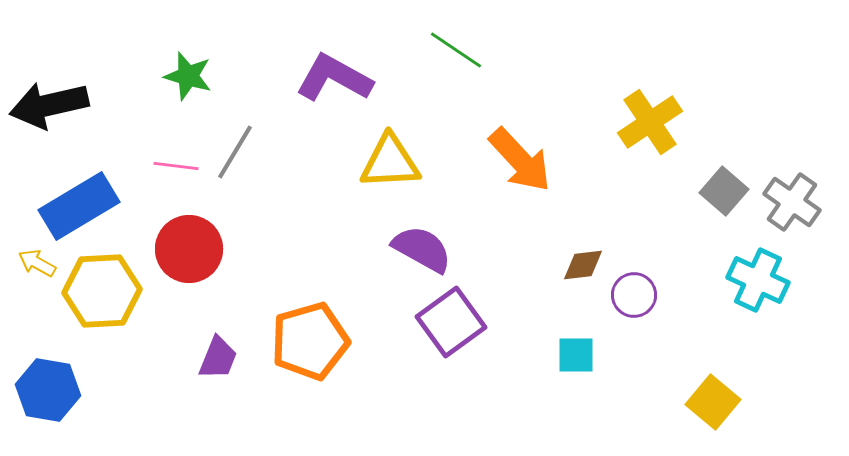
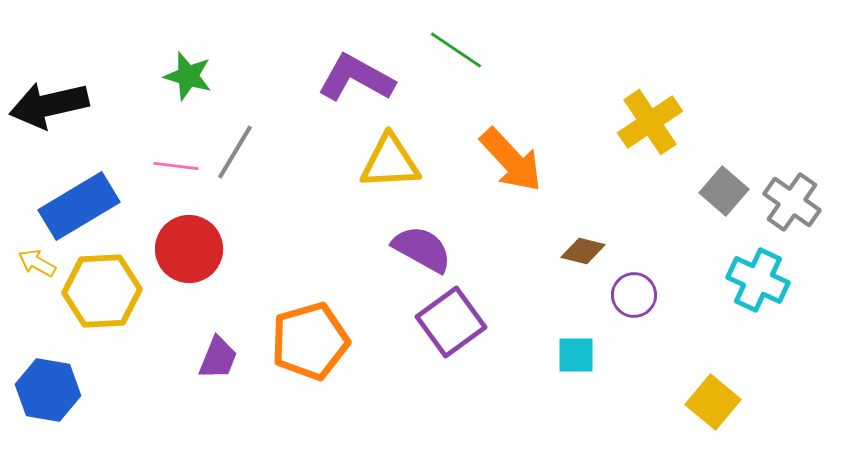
purple L-shape: moved 22 px right
orange arrow: moved 9 px left
brown diamond: moved 14 px up; rotated 21 degrees clockwise
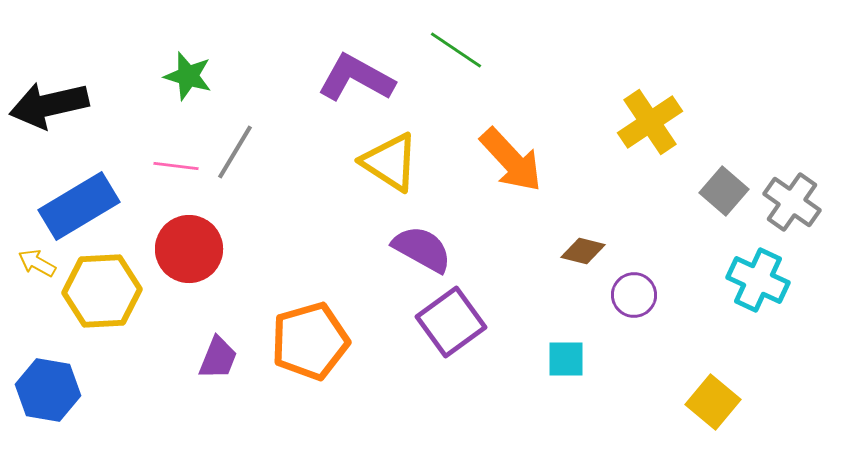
yellow triangle: rotated 36 degrees clockwise
cyan square: moved 10 px left, 4 px down
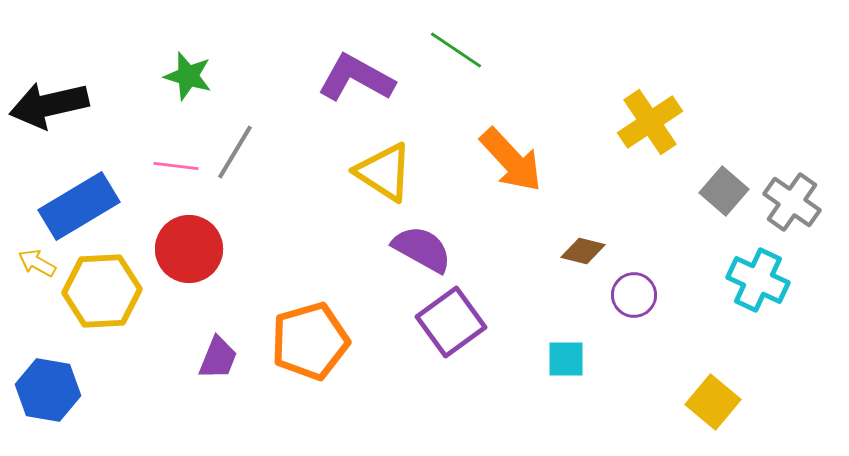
yellow triangle: moved 6 px left, 10 px down
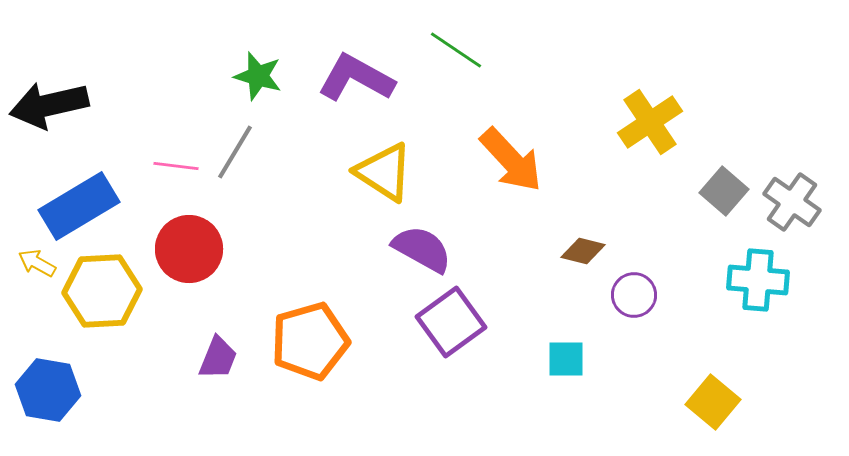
green star: moved 70 px right
cyan cross: rotated 20 degrees counterclockwise
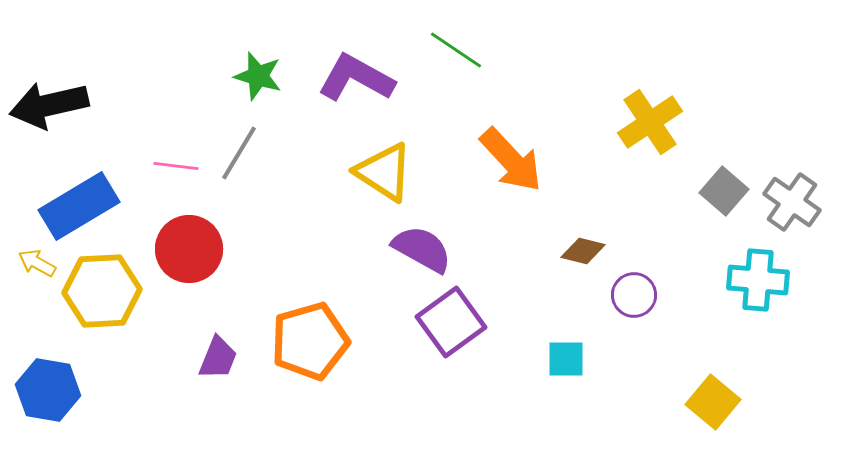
gray line: moved 4 px right, 1 px down
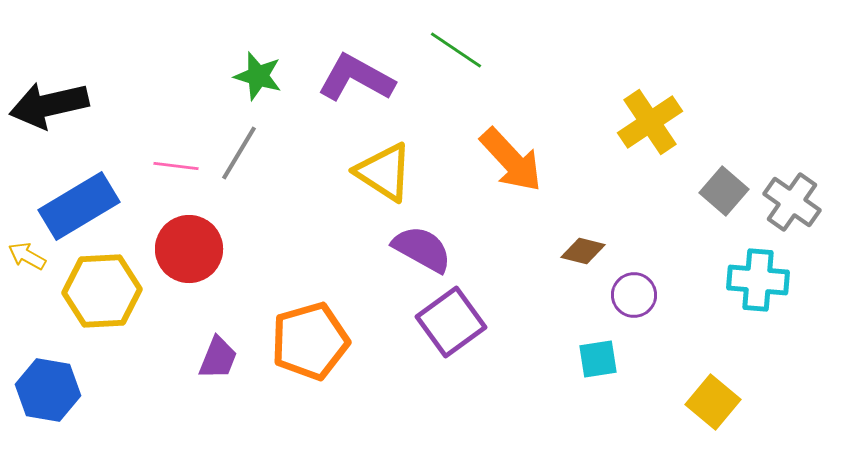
yellow arrow: moved 10 px left, 7 px up
cyan square: moved 32 px right; rotated 9 degrees counterclockwise
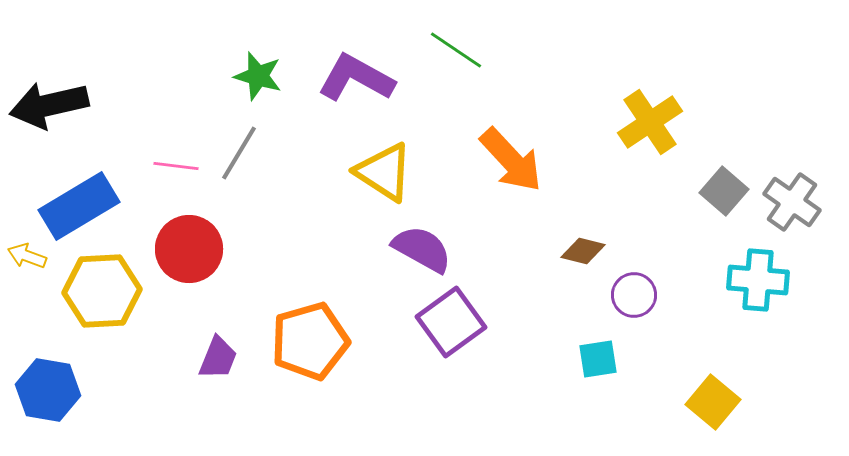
yellow arrow: rotated 9 degrees counterclockwise
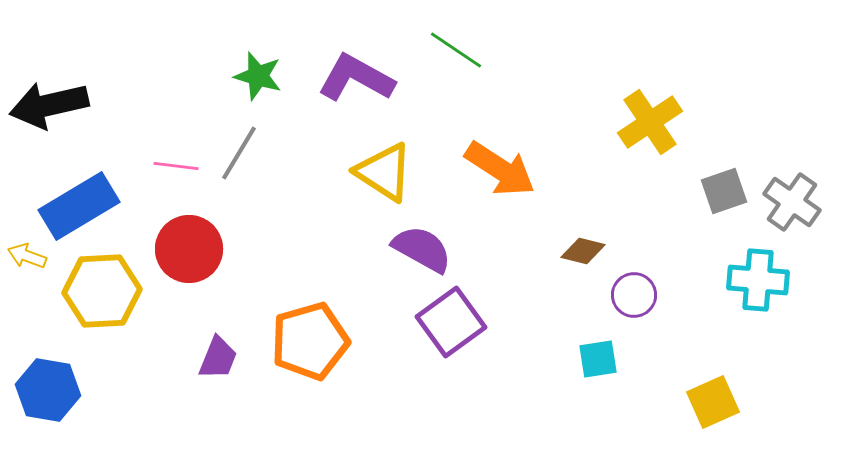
orange arrow: moved 11 px left, 9 px down; rotated 14 degrees counterclockwise
gray square: rotated 30 degrees clockwise
yellow square: rotated 26 degrees clockwise
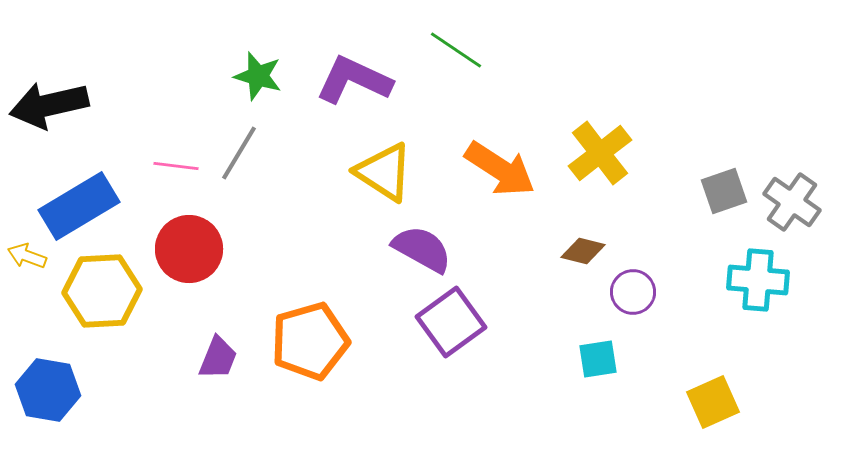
purple L-shape: moved 2 px left, 2 px down; rotated 4 degrees counterclockwise
yellow cross: moved 50 px left, 31 px down; rotated 4 degrees counterclockwise
purple circle: moved 1 px left, 3 px up
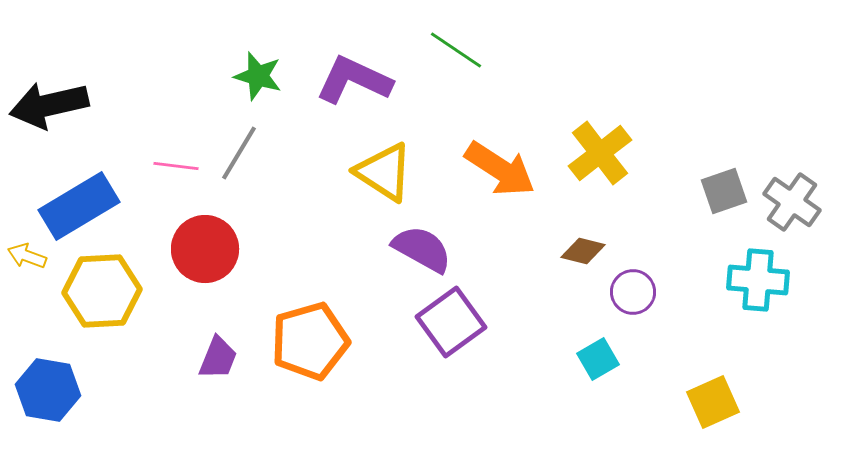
red circle: moved 16 px right
cyan square: rotated 21 degrees counterclockwise
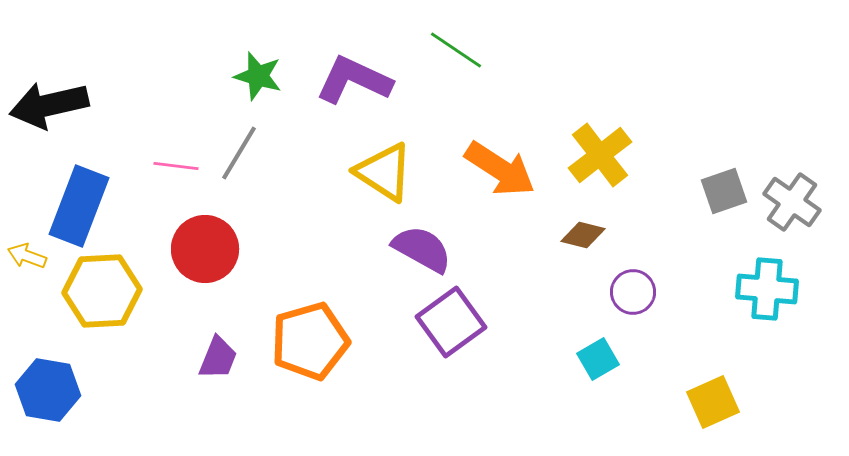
yellow cross: moved 2 px down
blue rectangle: rotated 38 degrees counterclockwise
brown diamond: moved 16 px up
cyan cross: moved 9 px right, 9 px down
